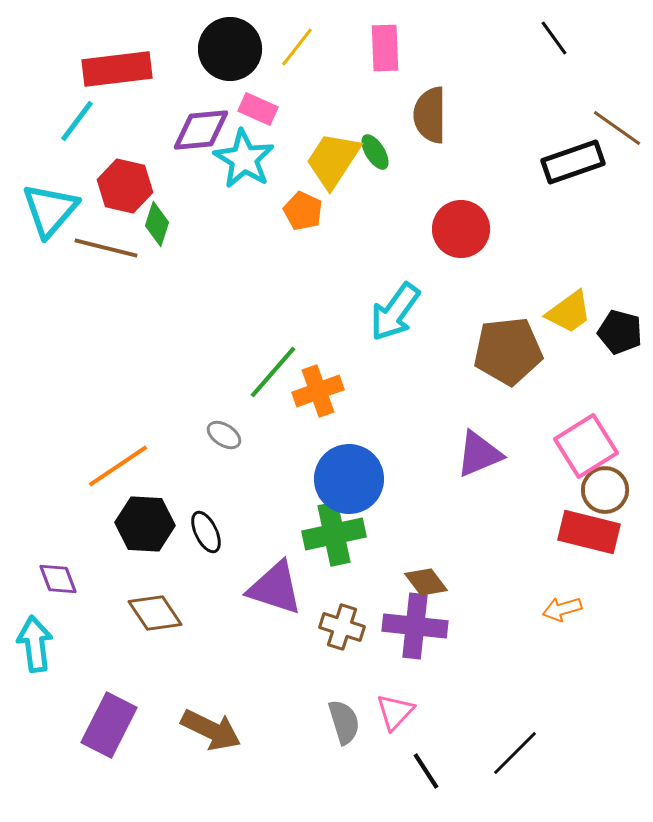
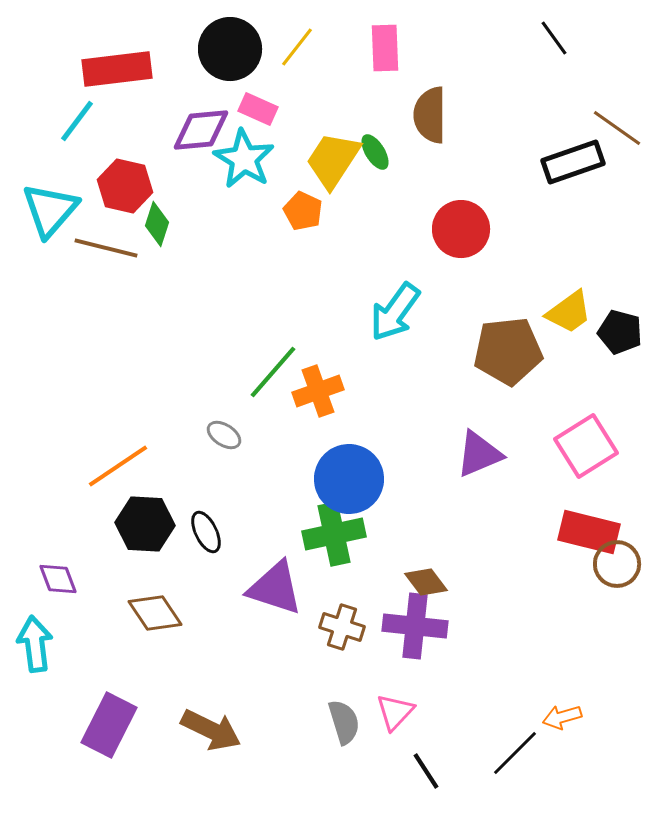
brown circle at (605, 490): moved 12 px right, 74 px down
orange arrow at (562, 609): moved 108 px down
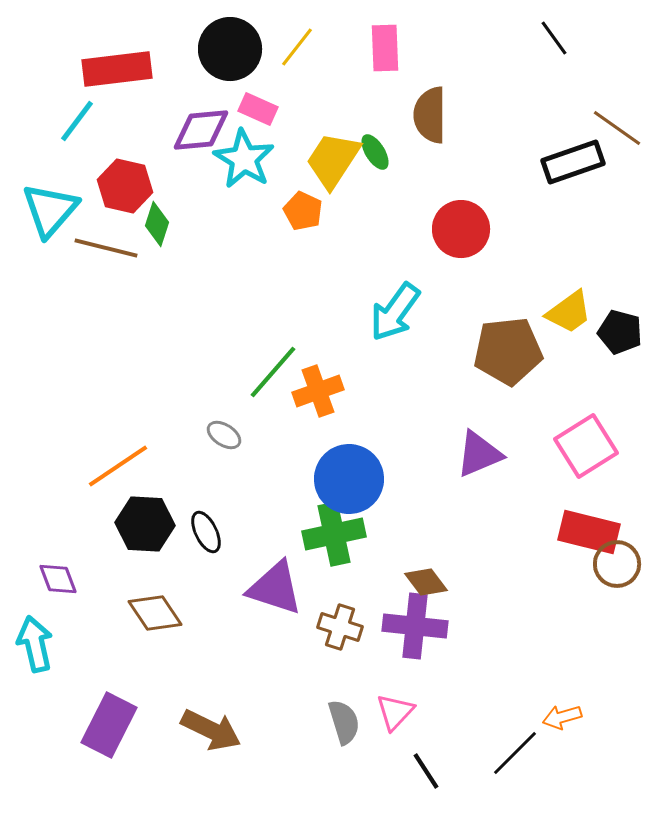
brown cross at (342, 627): moved 2 px left
cyan arrow at (35, 644): rotated 6 degrees counterclockwise
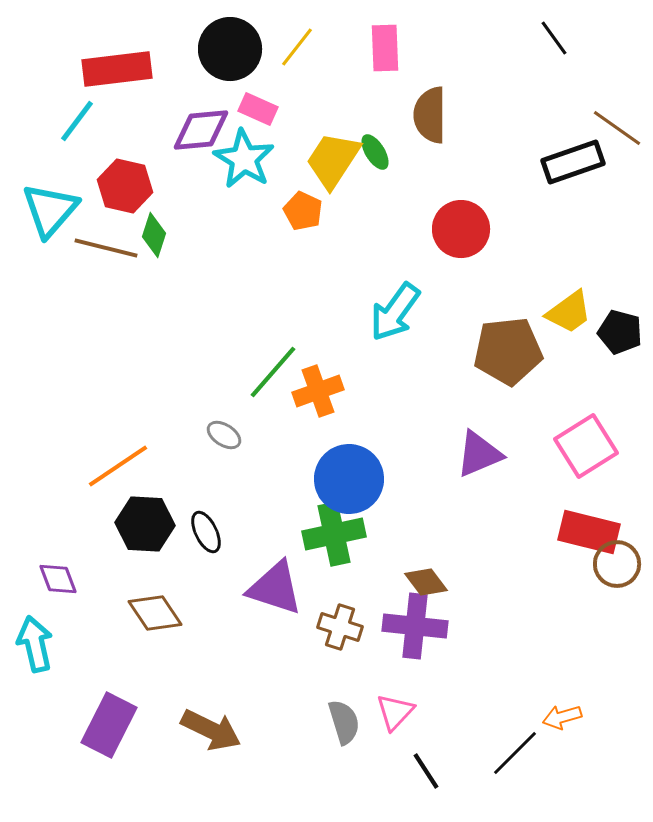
green diamond at (157, 224): moved 3 px left, 11 px down
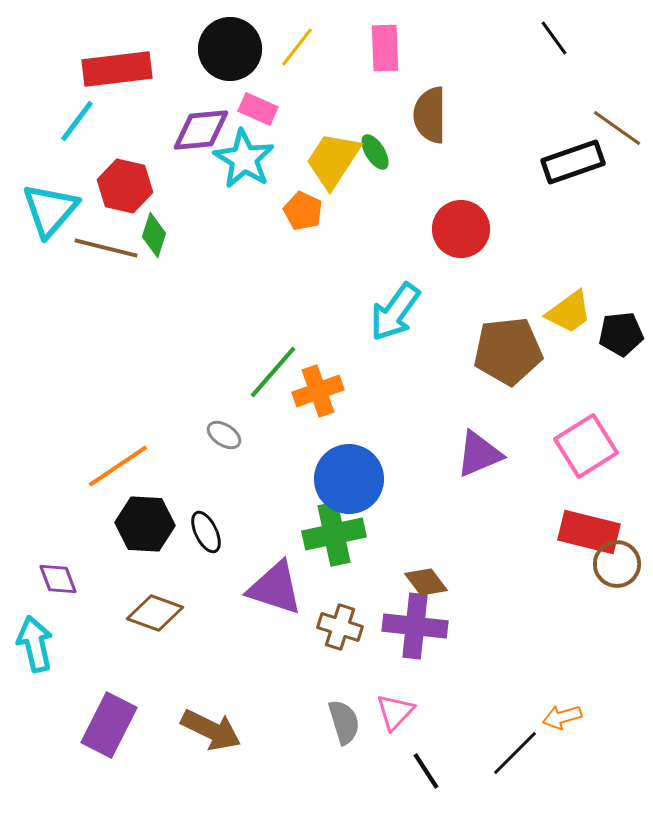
black pentagon at (620, 332): moved 1 px right, 2 px down; rotated 21 degrees counterclockwise
brown diamond at (155, 613): rotated 36 degrees counterclockwise
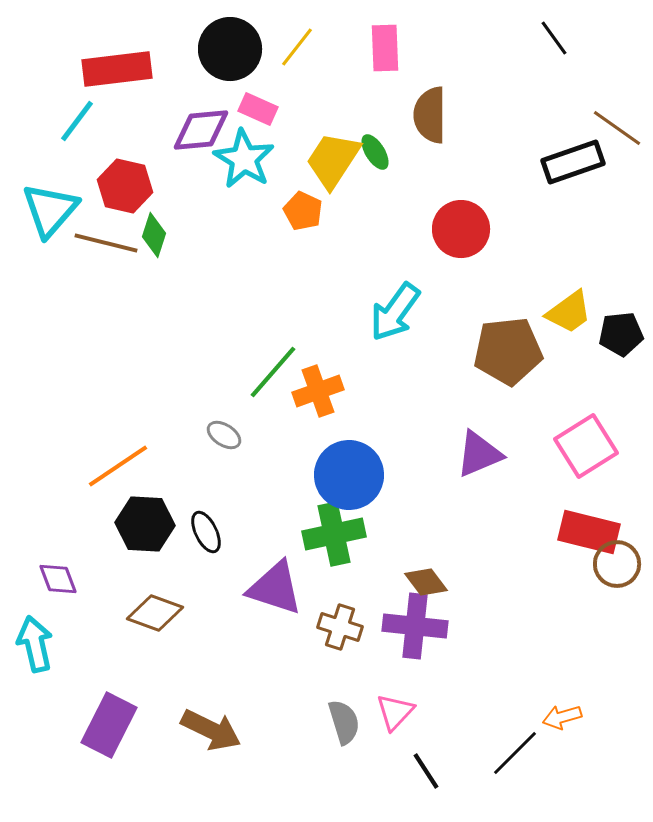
brown line at (106, 248): moved 5 px up
blue circle at (349, 479): moved 4 px up
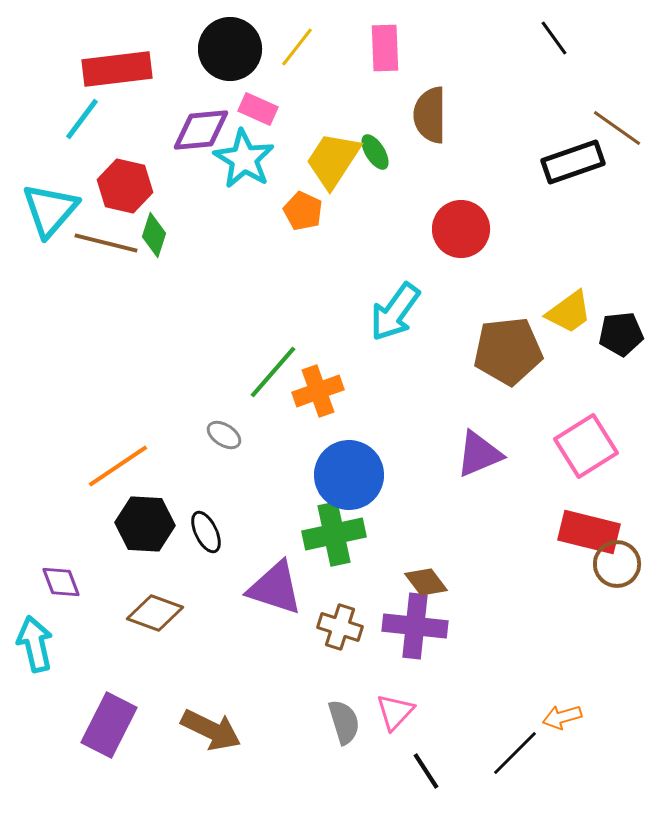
cyan line at (77, 121): moved 5 px right, 2 px up
purple diamond at (58, 579): moved 3 px right, 3 px down
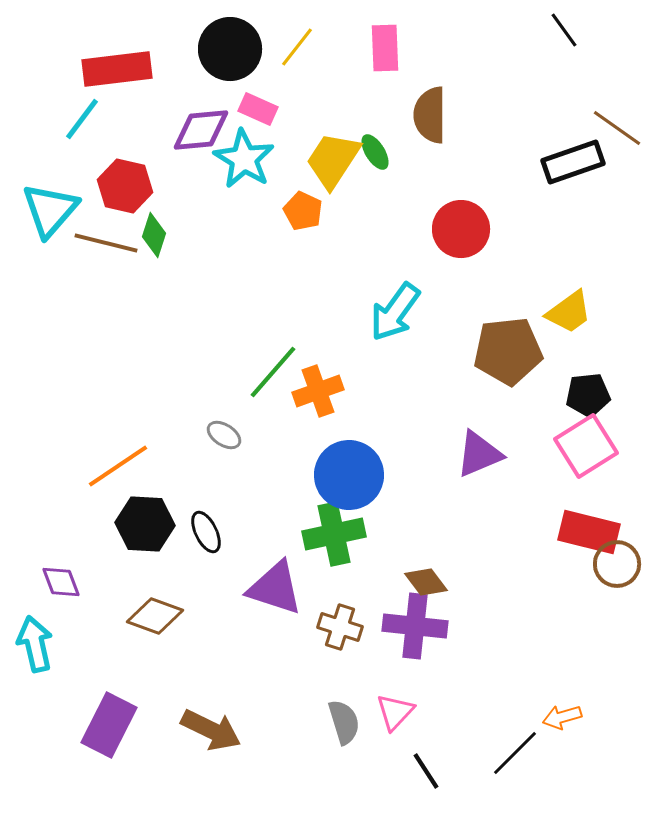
black line at (554, 38): moved 10 px right, 8 px up
black pentagon at (621, 334): moved 33 px left, 61 px down
brown diamond at (155, 613): moved 3 px down
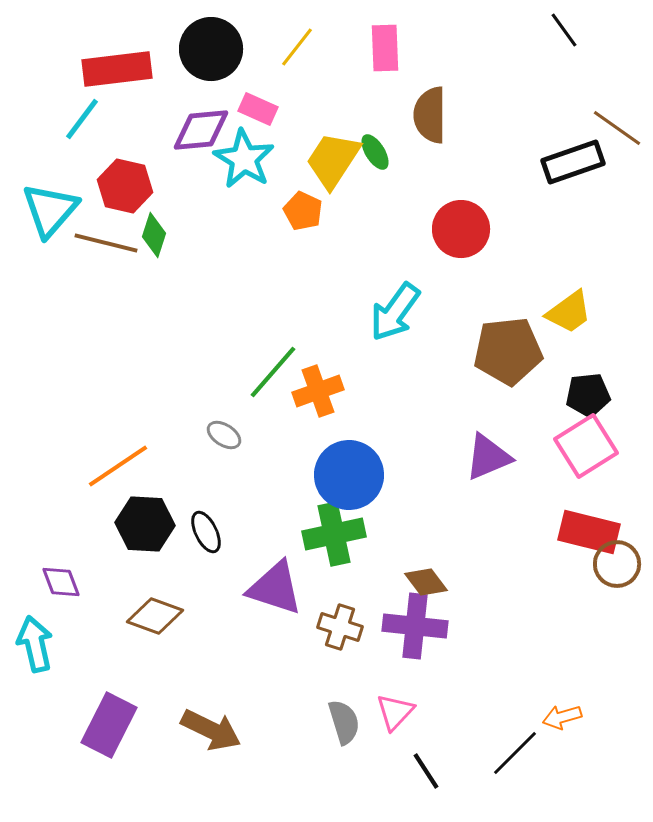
black circle at (230, 49): moved 19 px left
purple triangle at (479, 454): moved 9 px right, 3 px down
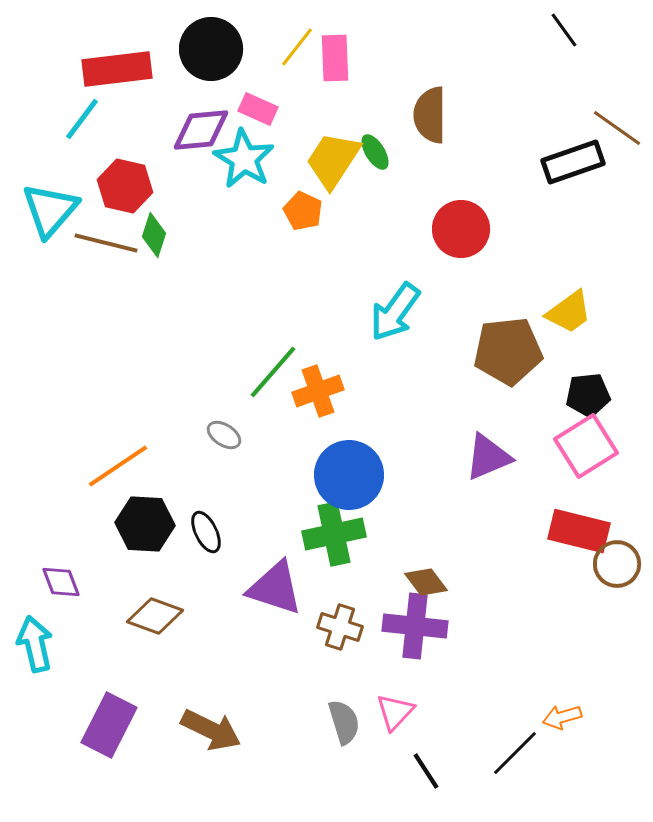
pink rectangle at (385, 48): moved 50 px left, 10 px down
red rectangle at (589, 532): moved 10 px left, 1 px up
